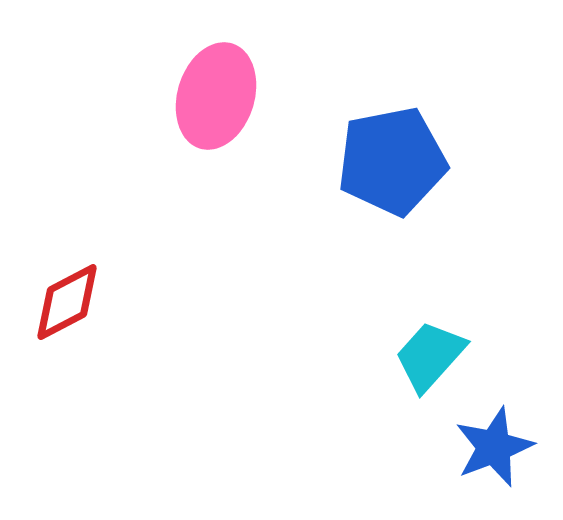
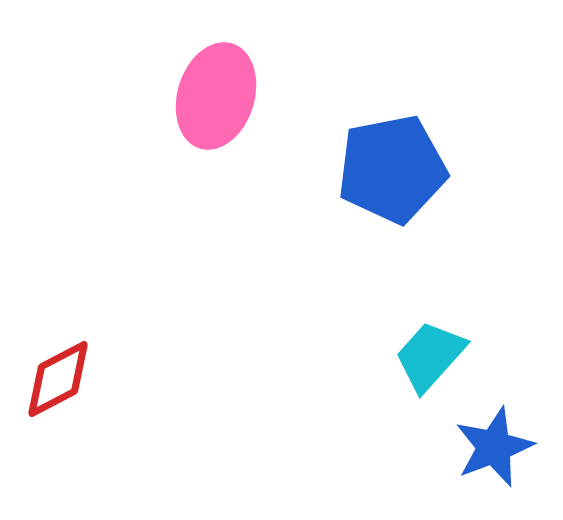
blue pentagon: moved 8 px down
red diamond: moved 9 px left, 77 px down
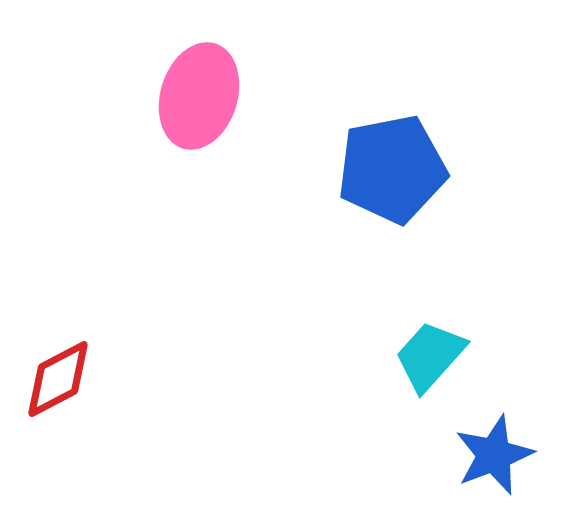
pink ellipse: moved 17 px left
blue star: moved 8 px down
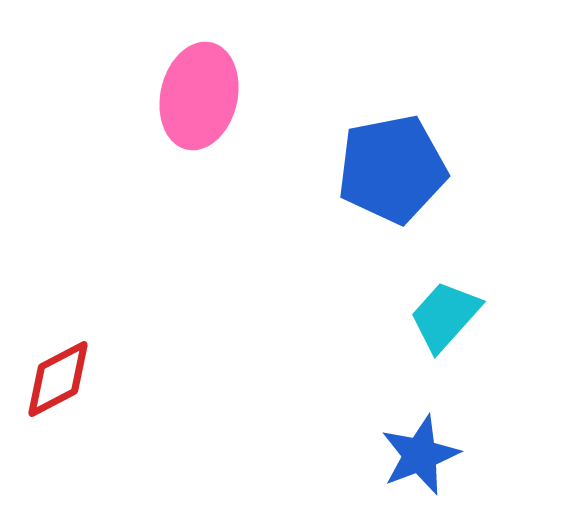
pink ellipse: rotated 4 degrees counterclockwise
cyan trapezoid: moved 15 px right, 40 px up
blue star: moved 74 px left
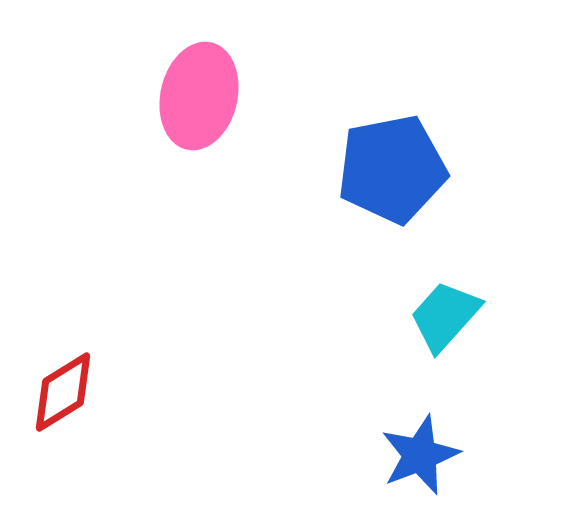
red diamond: moved 5 px right, 13 px down; rotated 4 degrees counterclockwise
